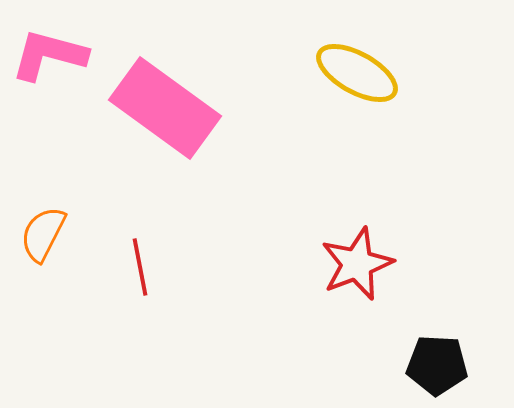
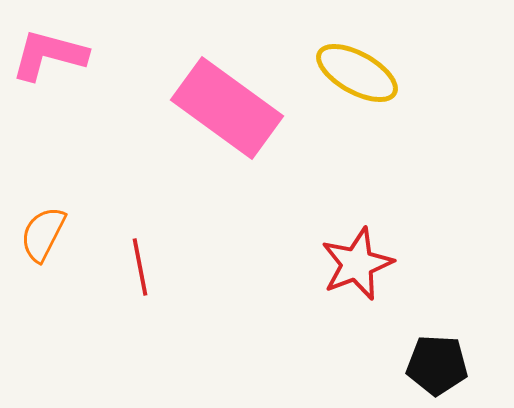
pink rectangle: moved 62 px right
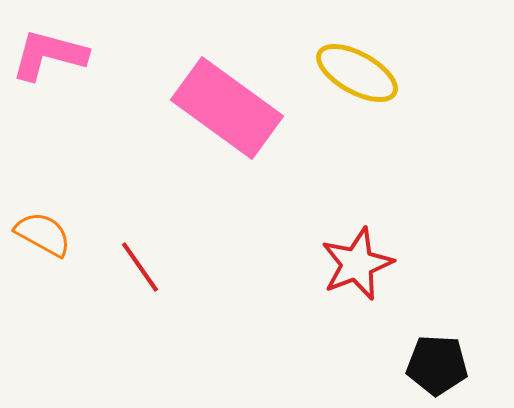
orange semicircle: rotated 92 degrees clockwise
red line: rotated 24 degrees counterclockwise
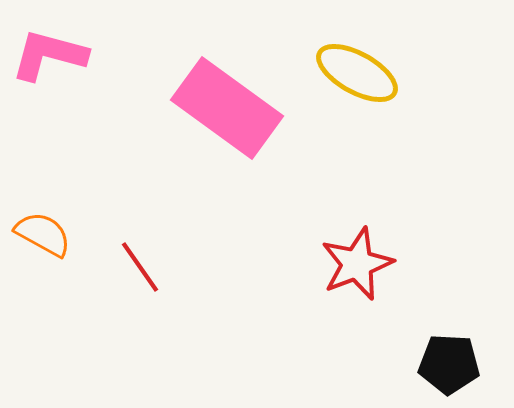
black pentagon: moved 12 px right, 1 px up
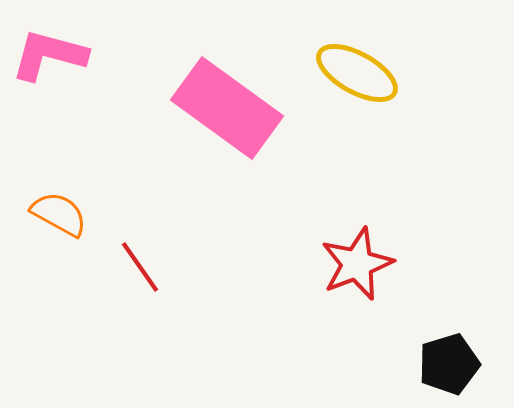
orange semicircle: moved 16 px right, 20 px up
black pentagon: rotated 20 degrees counterclockwise
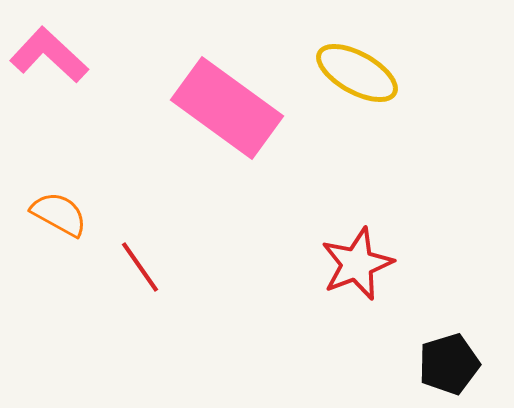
pink L-shape: rotated 28 degrees clockwise
